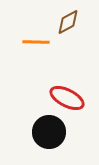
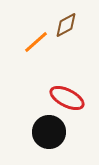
brown diamond: moved 2 px left, 3 px down
orange line: rotated 44 degrees counterclockwise
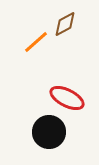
brown diamond: moved 1 px left, 1 px up
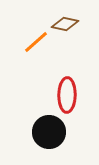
brown diamond: rotated 40 degrees clockwise
red ellipse: moved 3 px up; rotated 64 degrees clockwise
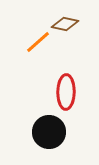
orange line: moved 2 px right
red ellipse: moved 1 px left, 3 px up
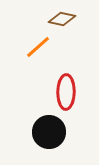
brown diamond: moved 3 px left, 5 px up
orange line: moved 5 px down
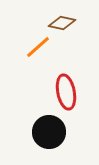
brown diamond: moved 4 px down
red ellipse: rotated 12 degrees counterclockwise
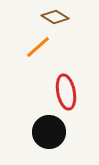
brown diamond: moved 7 px left, 6 px up; rotated 20 degrees clockwise
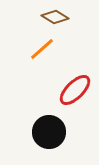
orange line: moved 4 px right, 2 px down
red ellipse: moved 9 px right, 2 px up; rotated 56 degrees clockwise
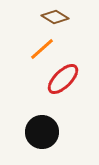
red ellipse: moved 12 px left, 11 px up
black circle: moved 7 px left
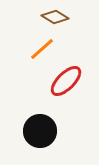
red ellipse: moved 3 px right, 2 px down
black circle: moved 2 px left, 1 px up
